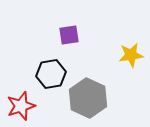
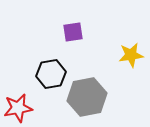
purple square: moved 4 px right, 3 px up
gray hexagon: moved 1 px left, 1 px up; rotated 24 degrees clockwise
red star: moved 3 px left, 2 px down; rotated 8 degrees clockwise
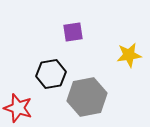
yellow star: moved 2 px left
red star: rotated 28 degrees clockwise
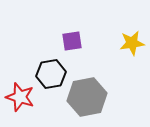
purple square: moved 1 px left, 9 px down
yellow star: moved 3 px right, 12 px up
red star: moved 2 px right, 11 px up
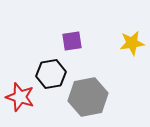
gray hexagon: moved 1 px right
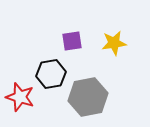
yellow star: moved 18 px left
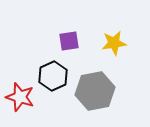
purple square: moved 3 px left
black hexagon: moved 2 px right, 2 px down; rotated 16 degrees counterclockwise
gray hexagon: moved 7 px right, 6 px up
